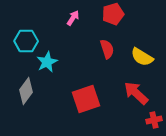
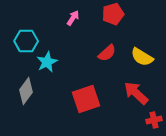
red semicircle: moved 4 px down; rotated 66 degrees clockwise
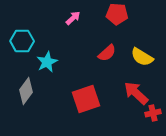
red pentagon: moved 4 px right; rotated 20 degrees clockwise
pink arrow: rotated 14 degrees clockwise
cyan hexagon: moved 4 px left
red cross: moved 1 px left, 7 px up
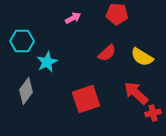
pink arrow: rotated 14 degrees clockwise
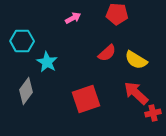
yellow semicircle: moved 6 px left, 3 px down
cyan star: rotated 15 degrees counterclockwise
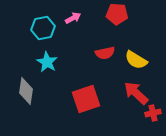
cyan hexagon: moved 21 px right, 13 px up; rotated 10 degrees counterclockwise
red semicircle: moved 2 px left; rotated 30 degrees clockwise
gray diamond: rotated 28 degrees counterclockwise
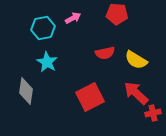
red square: moved 4 px right, 2 px up; rotated 8 degrees counterclockwise
